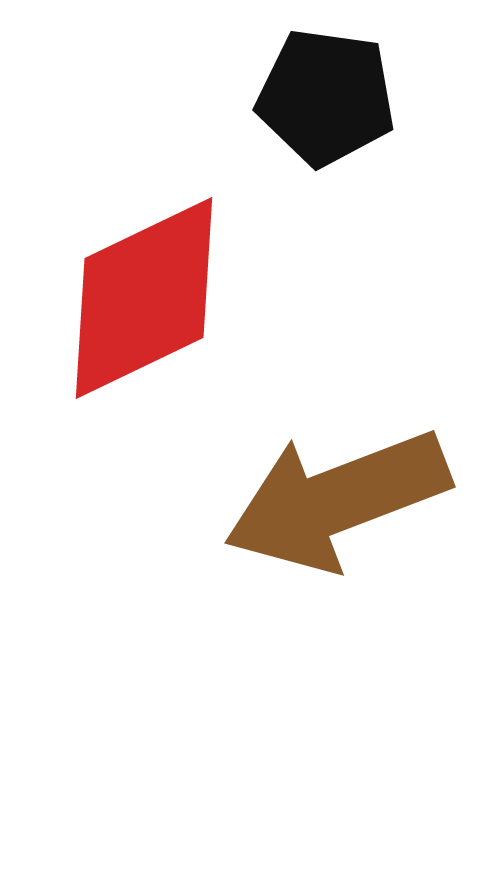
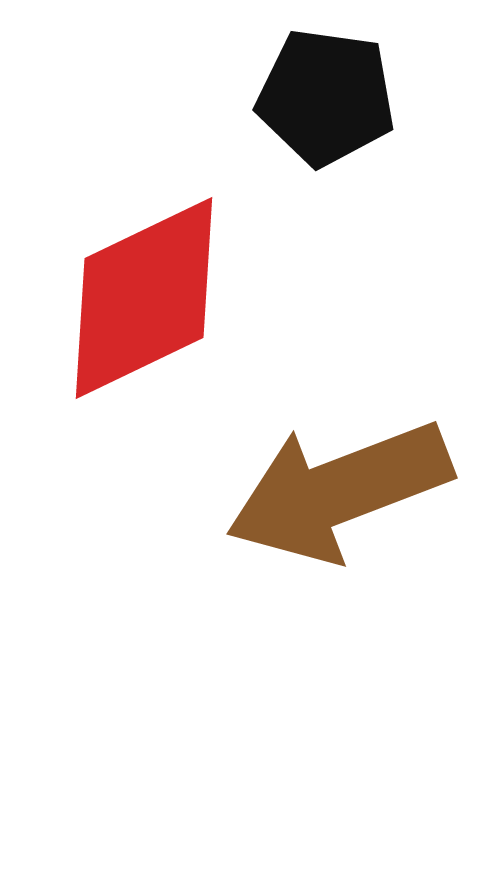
brown arrow: moved 2 px right, 9 px up
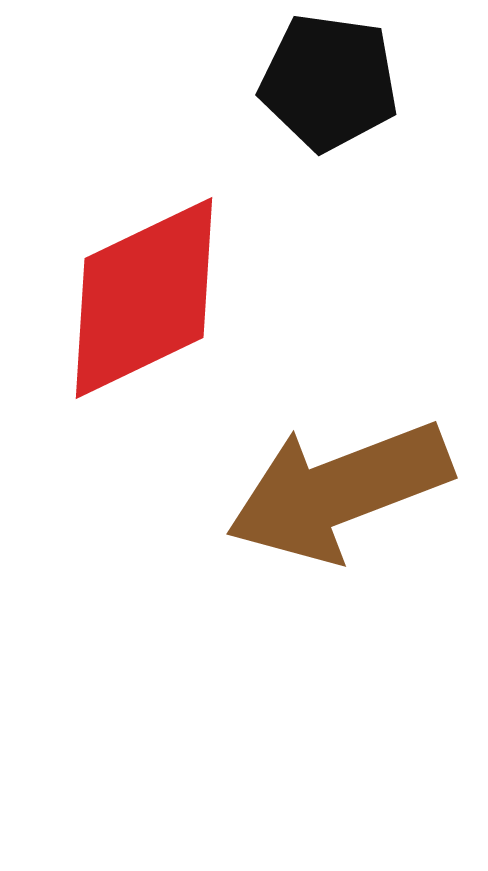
black pentagon: moved 3 px right, 15 px up
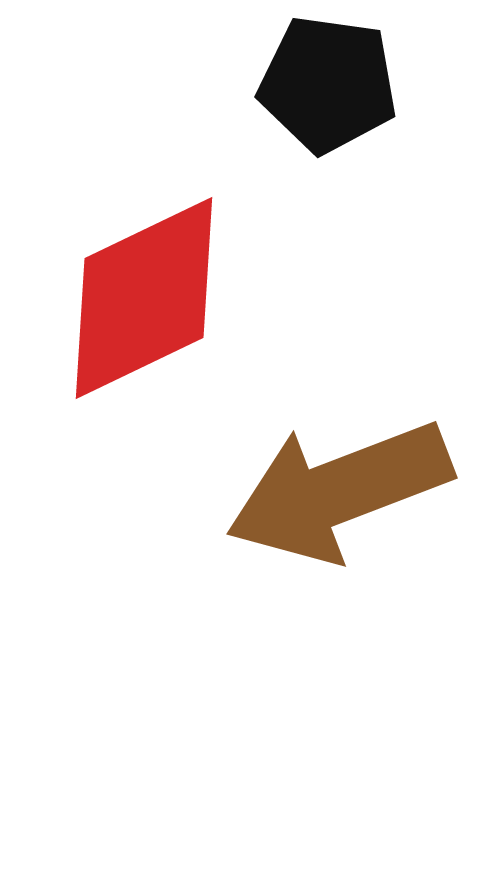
black pentagon: moved 1 px left, 2 px down
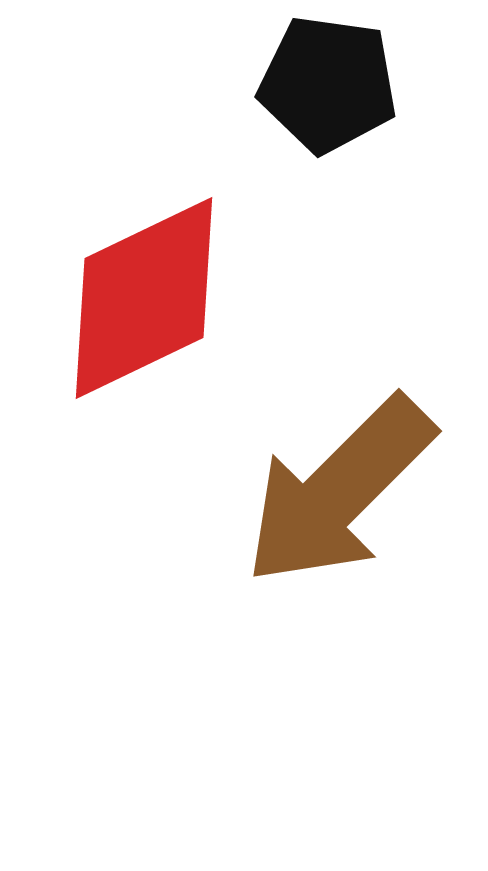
brown arrow: rotated 24 degrees counterclockwise
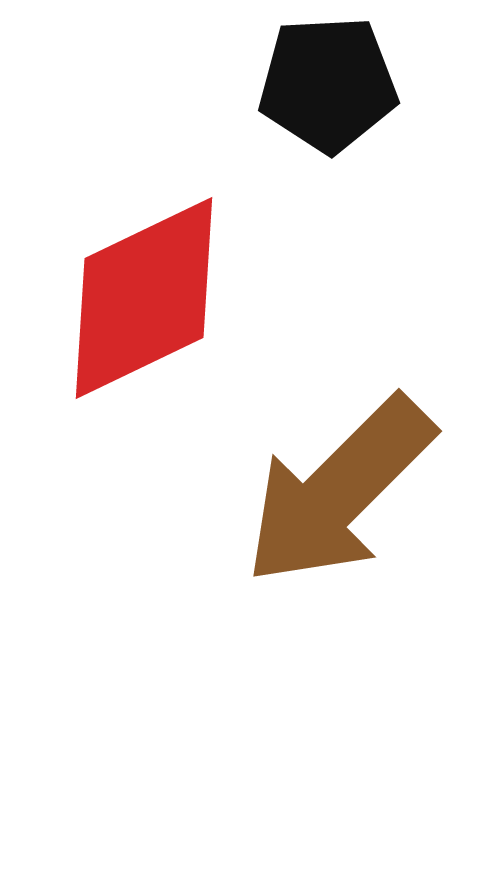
black pentagon: rotated 11 degrees counterclockwise
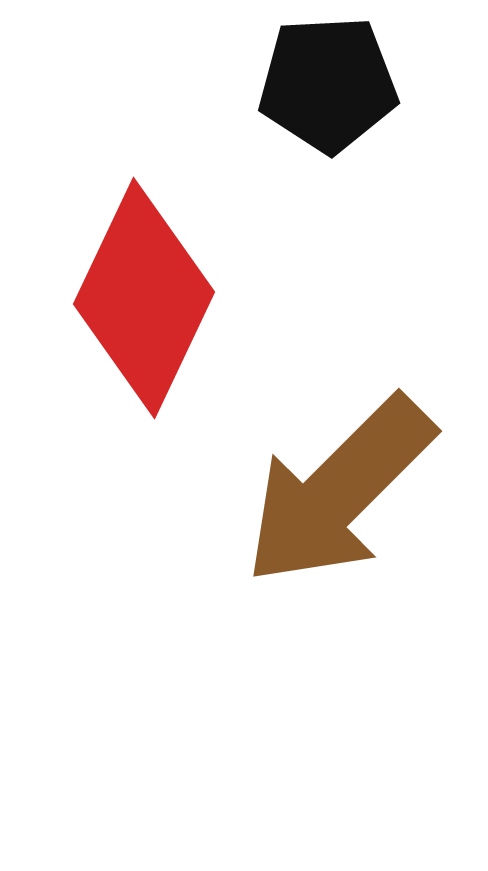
red diamond: rotated 39 degrees counterclockwise
